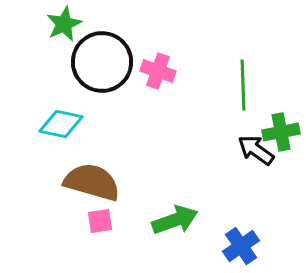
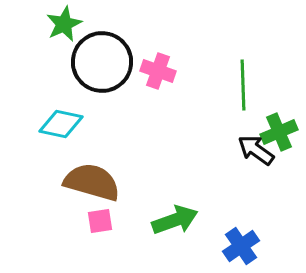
green cross: moved 2 px left; rotated 12 degrees counterclockwise
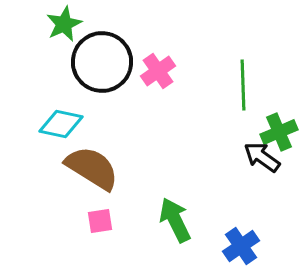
pink cross: rotated 36 degrees clockwise
black arrow: moved 6 px right, 7 px down
brown semicircle: moved 14 px up; rotated 16 degrees clockwise
green arrow: rotated 96 degrees counterclockwise
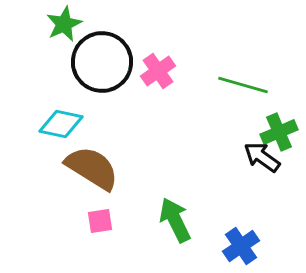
green line: rotated 72 degrees counterclockwise
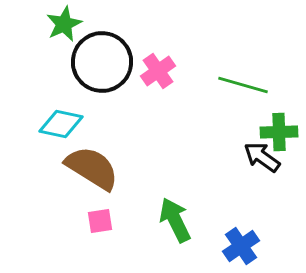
green cross: rotated 21 degrees clockwise
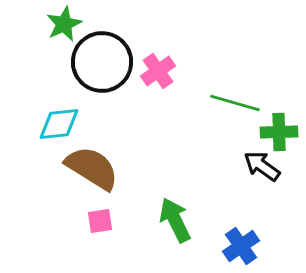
green line: moved 8 px left, 18 px down
cyan diamond: moved 2 px left; rotated 18 degrees counterclockwise
black arrow: moved 9 px down
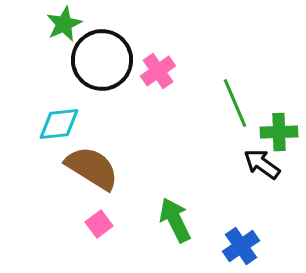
black circle: moved 2 px up
green line: rotated 51 degrees clockwise
black arrow: moved 2 px up
pink square: moved 1 px left, 3 px down; rotated 28 degrees counterclockwise
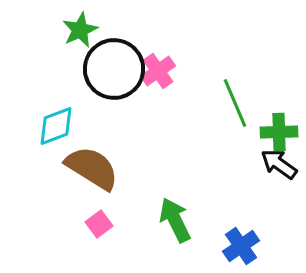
green star: moved 16 px right, 6 px down
black circle: moved 12 px right, 9 px down
cyan diamond: moved 3 px left, 2 px down; rotated 15 degrees counterclockwise
black arrow: moved 17 px right
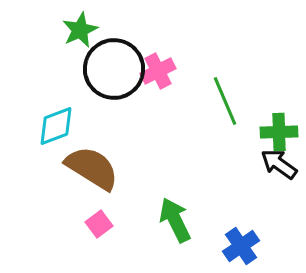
pink cross: rotated 8 degrees clockwise
green line: moved 10 px left, 2 px up
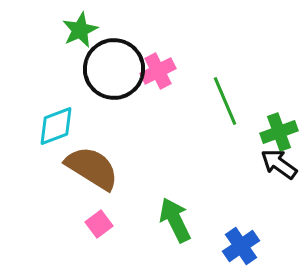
green cross: rotated 18 degrees counterclockwise
